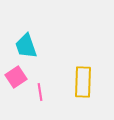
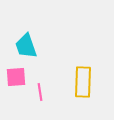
pink square: rotated 30 degrees clockwise
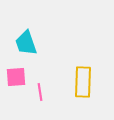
cyan trapezoid: moved 3 px up
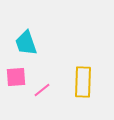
pink line: moved 2 px right, 2 px up; rotated 60 degrees clockwise
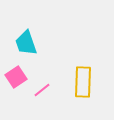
pink square: rotated 30 degrees counterclockwise
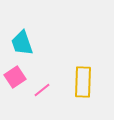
cyan trapezoid: moved 4 px left
pink square: moved 1 px left
